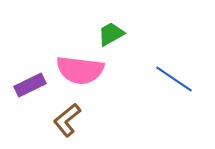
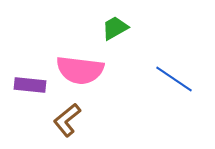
green trapezoid: moved 4 px right, 6 px up
purple rectangle: rotated 32 degrees clockwise
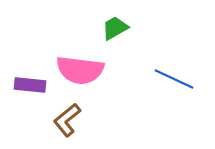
blue line: rotated 9 degrees counterclockwise
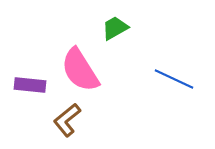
pink semicircle: rotated 51 degrees clockwise
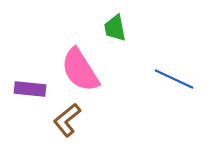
green trapezoid: rotated 72 degrees counterclockwise
purple rectangle: moved 4 px down
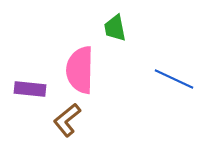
pink semicircle: rotated 33 degrees clockwise
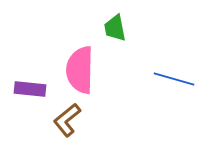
blue line: rotated 9 degrees counterclockwise
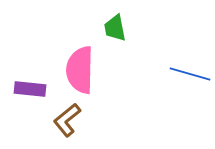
blue line: moved 16 px right, 5 px up
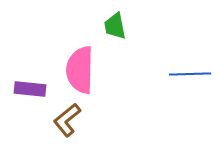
green trapezoid: moved 2 px up
blue line: rotated 18 degrees counterclockwise
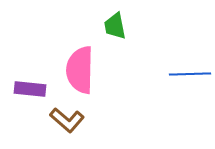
brown L-shape: rotated 100 degrees counterclockwise
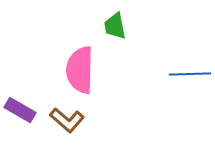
purple rectangle: moved 10 px left, 21 px down; rotated 24 degrees clockwise
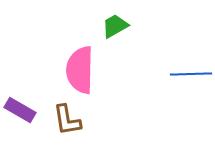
green trapezoid: rotated 72 degrees clockwise
blue line: moved 1 px right
brown L-shape: rotated 40 degrees clockwise
